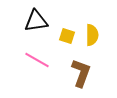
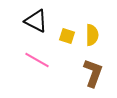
black triangle: rotated 35 degrees clockwise
brown L-shape: moved 12 px right
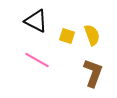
yellow semicircle: rotated 20 degrees counterclockwise
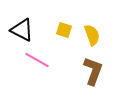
black triangle: moved 14 px left, 9 px down
yellow square: moved 3 px left, 6 px up
brown L-shape: moved 2 px up
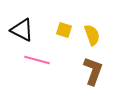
pink line: rotated 15 degrees counterclockwise
